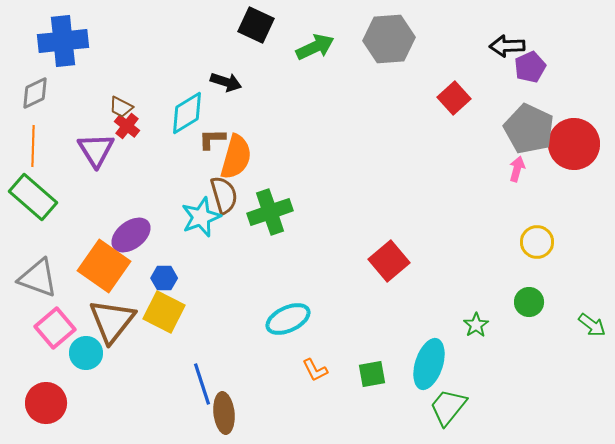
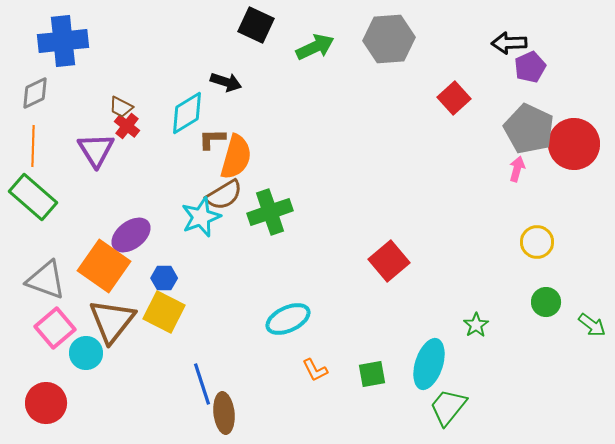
black arrow at (507, 46): moved 2 px right, 3 px up
brown semicircle at (224, 195): rotated 75 degrees clockwise
gray triangle at (38, 278): moved 8 px right, 2 px down
green circle at (529, 302): moved 17 px right
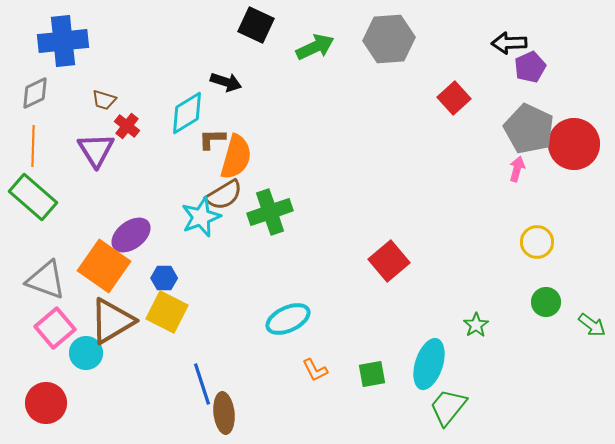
brown trapezoid at (121, 107): moved 17 px left, 7 px up; rotated 10 degrees counterclockwise
yellow square at (164, 312): moved 3 px right
brown triangle at (112, 321): rotated 21 degrees clockwise
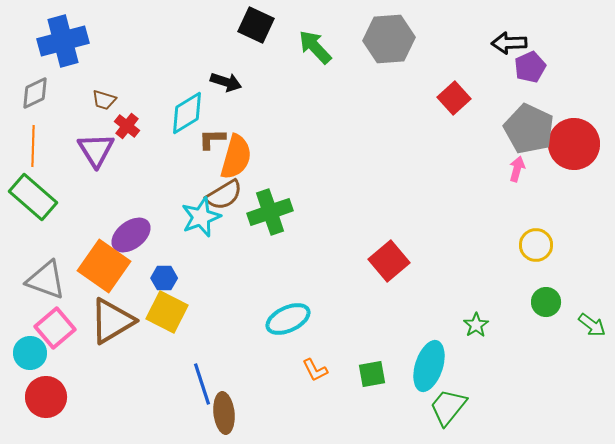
blue cross at (63, 41): rotated 9 degrees counterclockwise
green arrow at (315, 47): rotated 108 degrees counterclockwise
yellow circle at (537, 242): moved 1 px left, 3 px down
cyan circle at (86, 353): moved 56 px left
cyan ellipse at (429, 364): moved 2 px down
red circle at (46, 403): moved 6 px up
